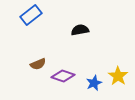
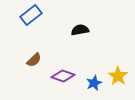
brown semicircle: moved 4 px left, 4 px up; rotated 21 degrees counterclockwise
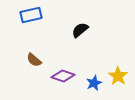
blue rectangle: rotated 25 degrees clockwise
black semicircle: rotated 30 degrees counterclockwise
brown semicircle: rotated 84 degrees clockwise
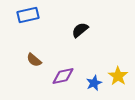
blue rectangle: moved 3 px left
purple diamond: rotated 30 degrees counterclockwise
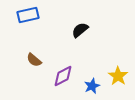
purple diamond: rotated 15 degrees counterclockwise
blue star: moved 2 px left, 3 px down
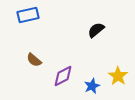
black semicircle: moved 16 px right
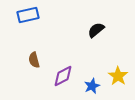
brown semicircle: rotated 35 degrees clockwise
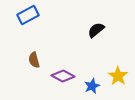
blue rectangle: rotated 15 degrees counterclockwise
purple diamond: rotated 55 degrees clockwise
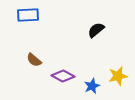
blue rectangle: rotated 25 degrees clockwise
brown semicircle: rotated 35 degrees counterclockwise
yellow star: rotated 24 degrees clockwise
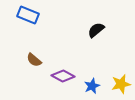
blue rectangle: rotated 25 degrees clockwise
yellow star: moved 3 px right, 8 px down
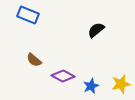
blue star: moved 1 px left
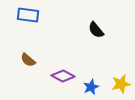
blue rectangle: rotated 15 degrees counterclockwise
black semicircle: rotated 90 degrees counterclockwise
brown semicircle: moved 6 px left
blue star: moved 1 px down
